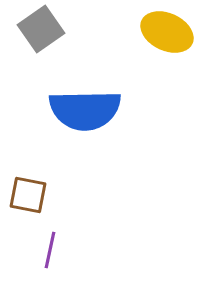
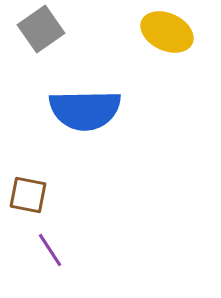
purple line: rotated 45 degrees counterclockwise
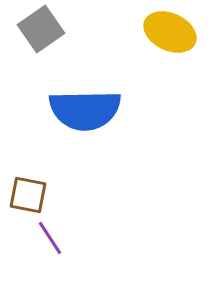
yellow ellipse: moved 3 px right
purple line: moved 12 px up
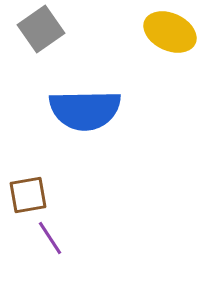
brown square: rotated 21 degrees counterclockwise
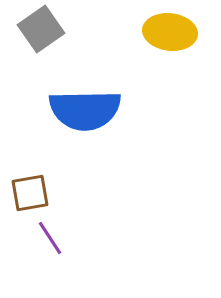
yellow ellipse: rotated 18 degrees counterclockwise
brown square: moved 2 px right, 2 px up
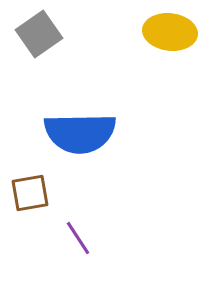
gray square: moved 2 px left, 5 px down
blue semicircle: moved 5 px left, 23 px down
purple line: moved 28 px right
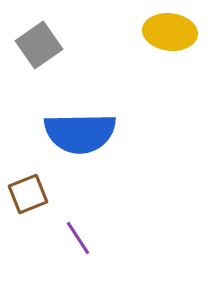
gray square: moved 11 px down
brown square: moved 2 px left, 1 px down; rotated 12 degrees counterclockwise
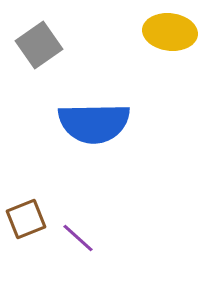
blue semicircle: moved 14 px right, 10 px up
brown square: moved 2 px left, 25 px down
purple line: rotated 15 degrees counterclockwise
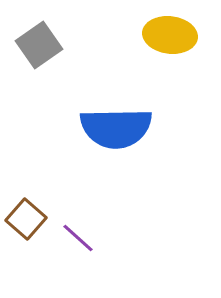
yellow ellipse: moved 3 px down
blue semicircle: moved 22 px right, 5 px down
brown square: rotated 27 degrees counterclockwise
